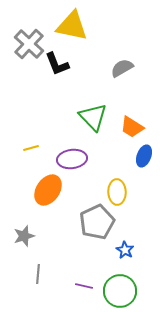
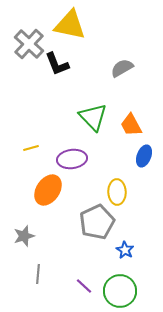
yellow triangle: moved 2 px left, 1 px up
orange trapezoid: moved 1 px left, 2 px up; rotated 30 degrees clockwise
purple line: rotated 30 degrees clockwise
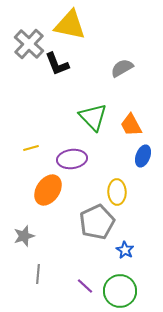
blue ellipse: moved 1 px left
purple line: moved 1 px right
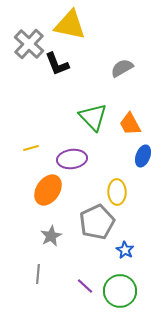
orange trapezoid: moved 1 px left, 1 px up
gray star: moved 27 px right; rotated 10 degrees counterclockwise
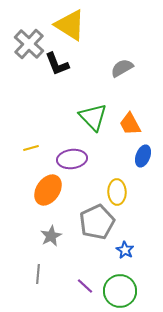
yellow triangle: rotated 20 degrees clockwise
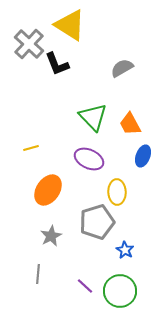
purple ellipse: moved 17 px right; rotated 32 degrees clockwise
gray pentagon: rotated 8 degrees clockwise
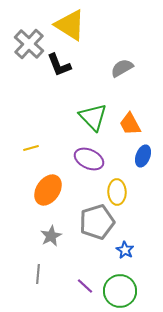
black L-shape: moved 2 px right, 1 px down
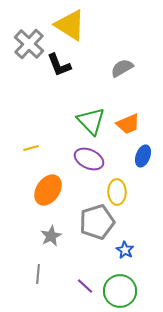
green triangle: moved 2 px left, 4 px down
orange trapezoid: moved 2 px left; rotated 85 degrees counterclockwise
